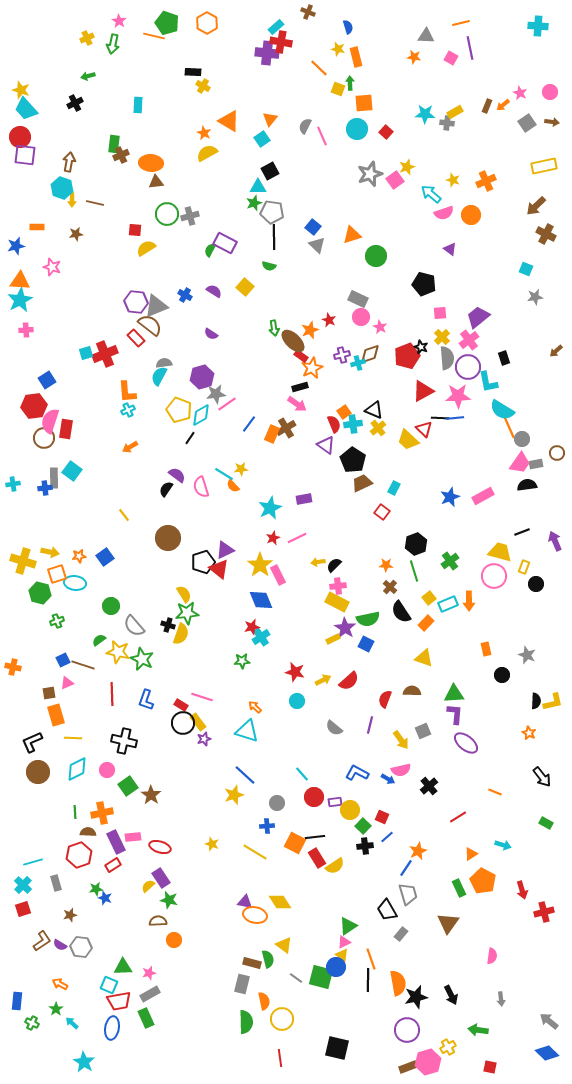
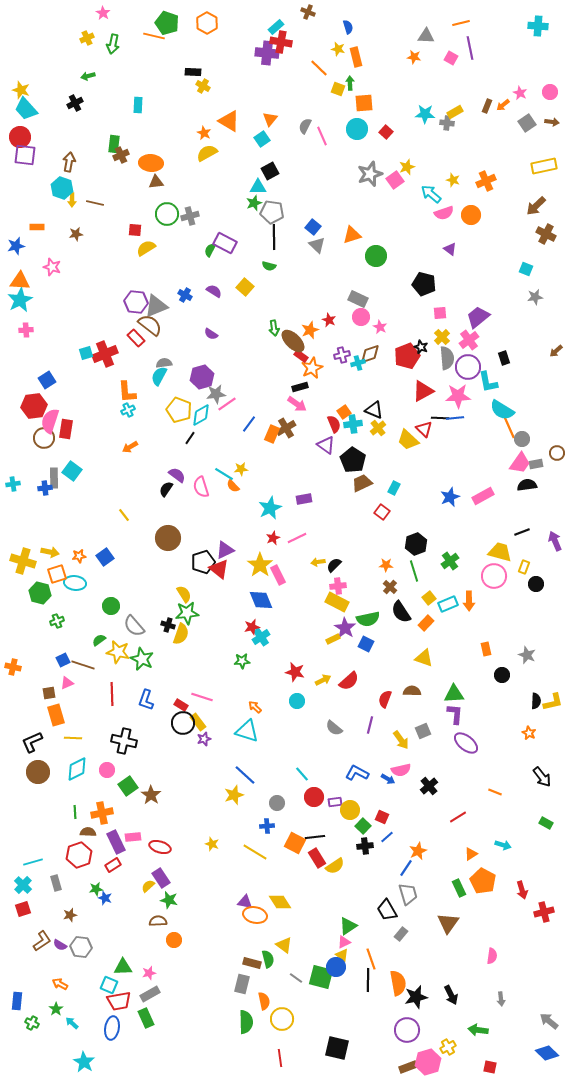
pink star at (119, 21): moved 16 px left, 8 px up
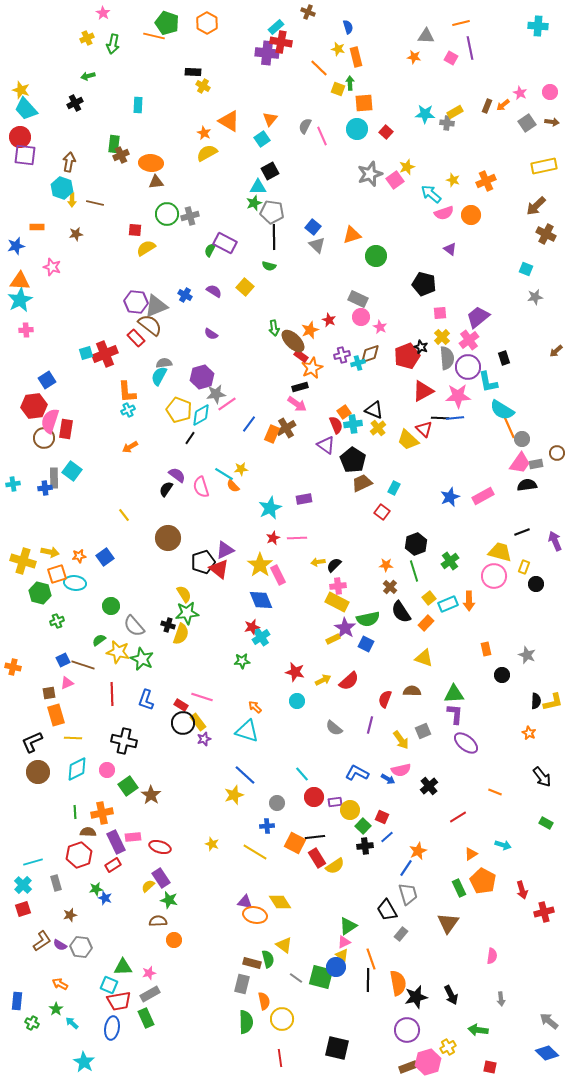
red semicircle at (334, 424): moved 2 px right, 1 px down
pink line at (297, 538): rotated 24 degrees clockwise
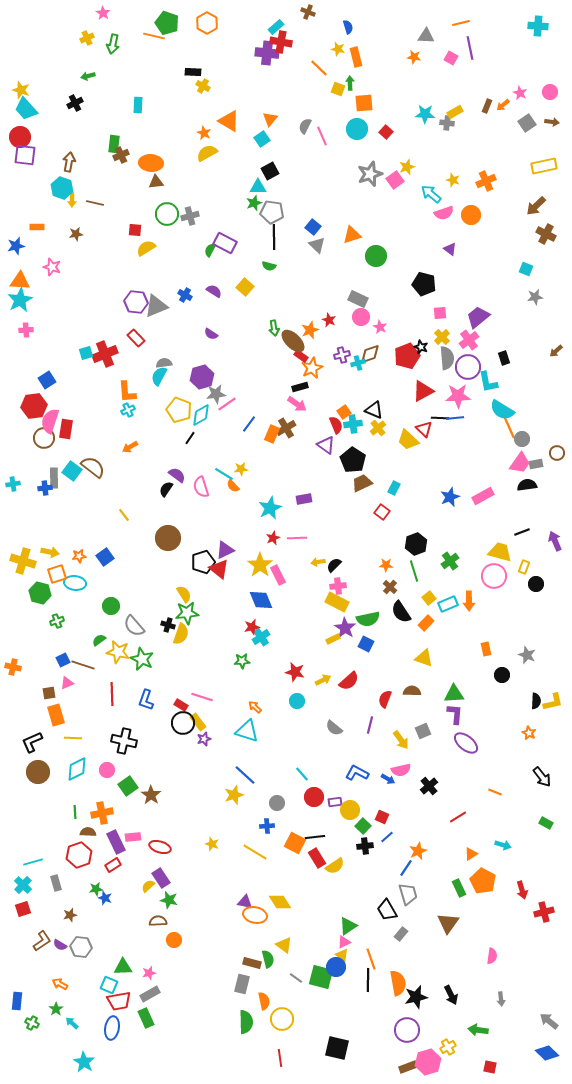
brown semicircle at (150, 325): moved 57 px left, 142 px down
